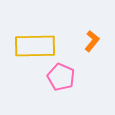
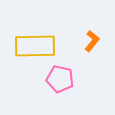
pink pentagon: moved 1 px left, 2 px down; rotated 12 degrees counterclockwise
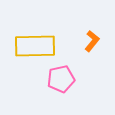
pink pentagon: moved 1 px right; rotated 24 degrees counterclockwise
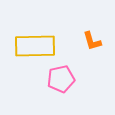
orange L-shape: rotated 125 degrees clockwise
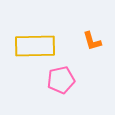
pink pentagon: moved 1 px down
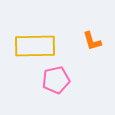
pink pentagon: moved 5 px left
